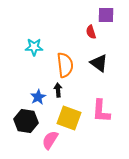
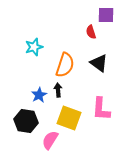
cyan star: rotated 18 degrees counterclockwise
orange semicircle: rotated 25 degrees clockwise
blue star: moved 1 px right, 2 px up
pink L-shape: moved 2 px up
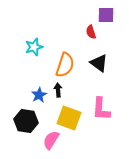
pink semicircle: moved 1 px right
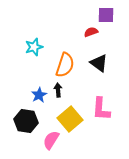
red semicircle: rotated 88 degrees clockwise
yellow square: moved 1 px right, 1 px down; rotated 30 degrees clockwise
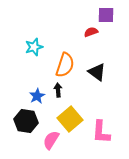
black triangle: moved 2 px left, 9 px down
blue star: moved 2 px left, 1 px down
pink L-shape: moved 23 px down
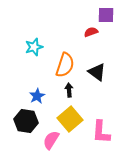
black arrow: moved 11 px right
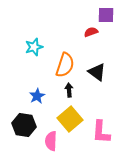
black hexagon: moved 2 px left, 4 px down
pink semicircle: moved 1 px down; rotated 30 degrees counterclockwise
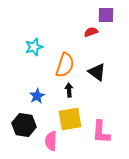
yellow square: rotated 30 degrees clockwise
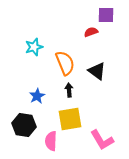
orange semicircle: moved 2 px up; rotated 40 degrees counterclockwise
black triangle: moved 1 px up
pink L-shape: moved 1 px right, 8 px down; rotated 35 degrees counterclockwise
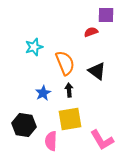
blue star: moved 6 px right, 3 px up
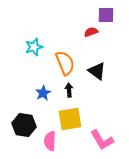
pink semicircle: moved 1 px left
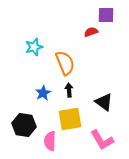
black triangle: moved 7 px right, 31 px down
